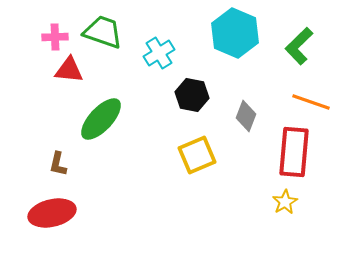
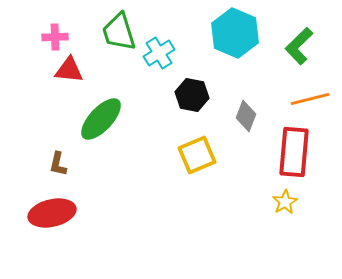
green trapezoid: moved 16 px right; rotated 126 degrees counterclockwise
orange line: moved 1 px left, 3 px up; rotated 33 degrees counterclockwise
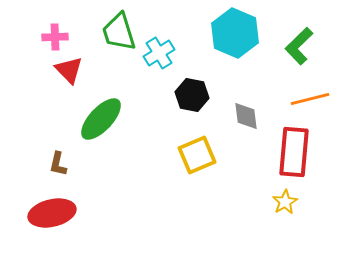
red triangle: rotated 40 degrees clockwise
gray diamond: rotated 28 degrees counterclockwise
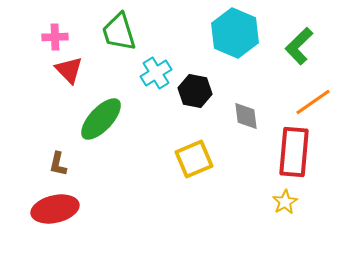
cyan cross: moved 3 px left, 20 px down
black hexagon: moved 3 px right, 4 px up
orange line: moved 3 px right, 3 px down; rotated 21 degrees counterclockwise
yellow square: moved 3 px left, 4 px down
red ellipse: moved 3 px right, 4 px up
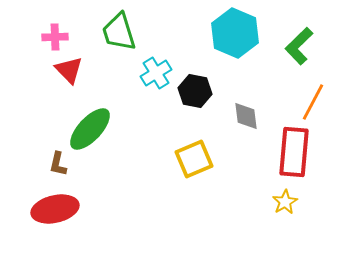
orange line: rotated 27 degrees counterclockwise
green ellipse: moved 11 px left, 10 px down
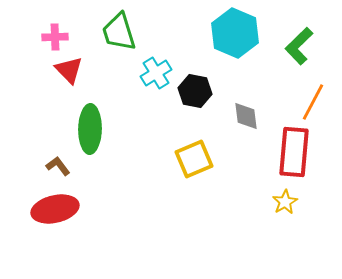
green ellipse: rotated 42 degrees counterclockwise
brown L-shape: moved 2 px down; rotated 130 degrees clockwise
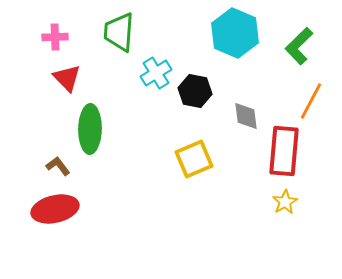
green trapezoid: rotated 21 degrees clockwise
red triangle: moved 2 px left, 8 px down
orange line: moved 2 px left, 1 px up
red rectangle: moved 10 px left, 1 px up
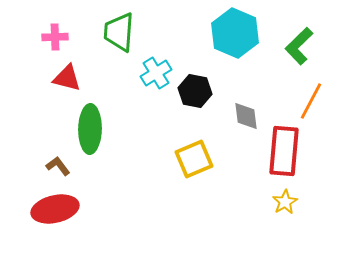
red triangle: rotated 32 degrees counterclockwise
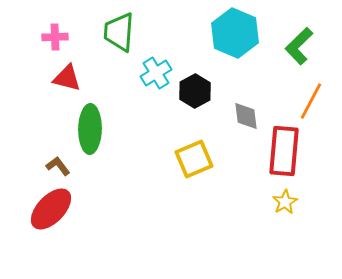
black hexagon: rotated 20 degrees clockwise
red ellipse: moved 4 px left; rotated 33 degrees counterclockwise
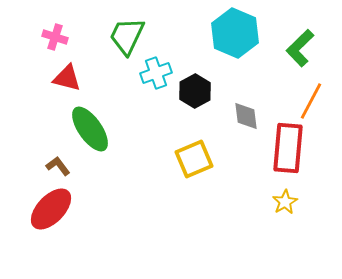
green trapezoid: moved 8 px right, 4 px down; rotated 21 degrees clockwise
pink cross: rotated 20 degrees clockwise
green L-shape: moved 1 px right, 2 px down
cyan cross: rotated 12 degrees clockwise
green ellipse: rotated 36 degrees counterclockwise
red rectangle: moved 4 px right, 3 px up
